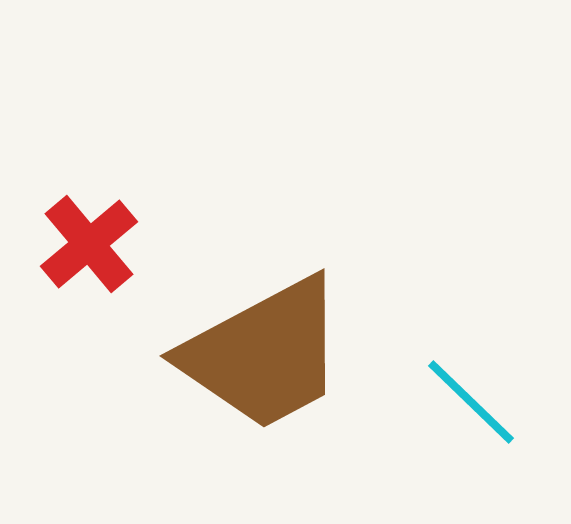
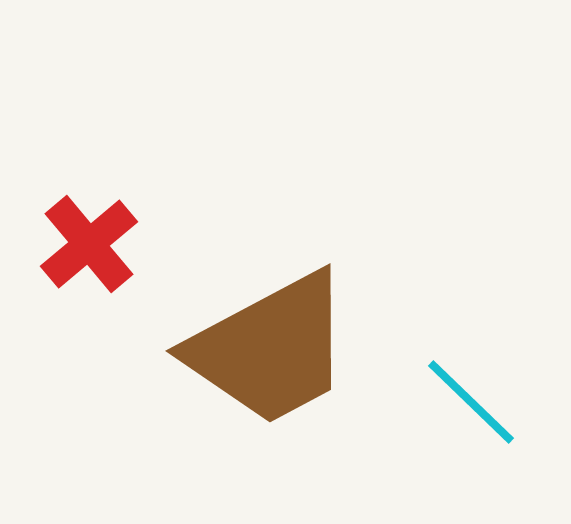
brown trapezoid: moved 6 px right, 5 px up
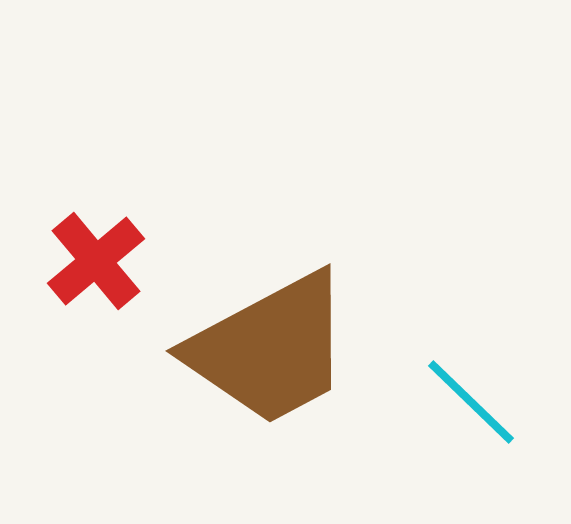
red cross: moved 7 px right, 17 px down
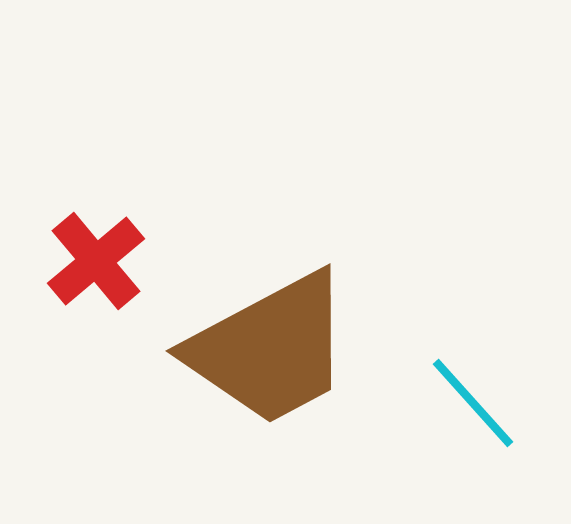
cyan line: moved 2 px right, 1 px down; rotated 4 degrees clockwise
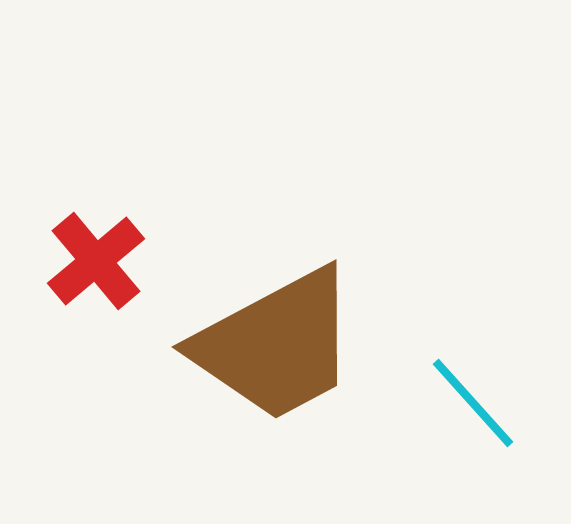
brown trapezoid: moved 6 px right, 4 px up
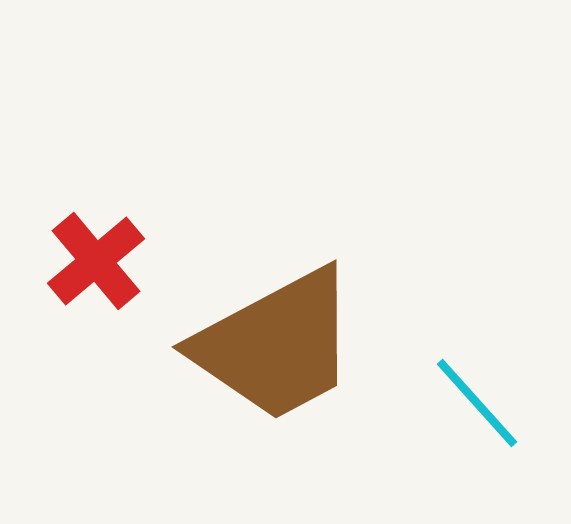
cyan line: moved 4 px right
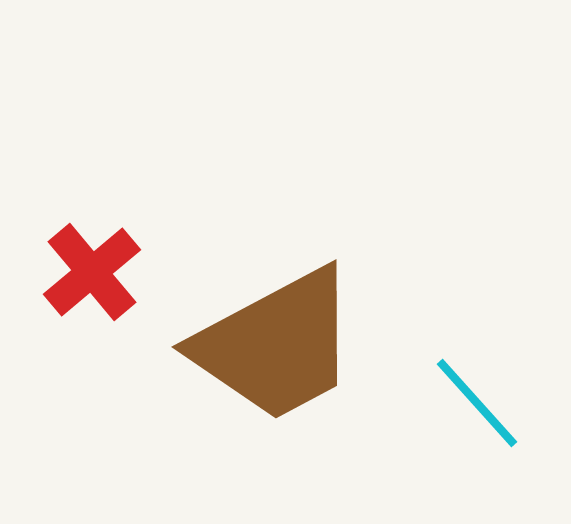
red cross: moved 4 px left, 11 px down
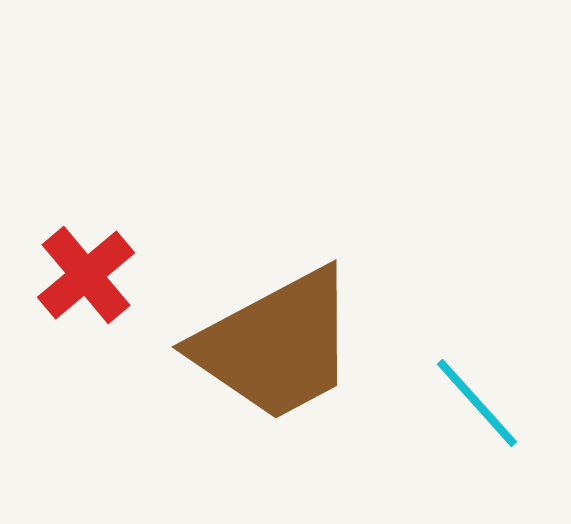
red cross: moved 6 px left, 3 px down
